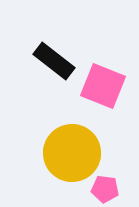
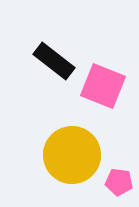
yellow circle: moved 2 px down
pink pentagon: moved 14 px right, 7 px up
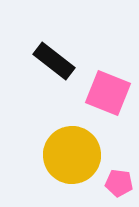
pink square: moved 5 px right, 7 px down
pink pentagon: moved 1 px down
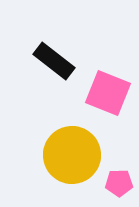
pink pentagon: rotated 8 degrees counterclockwise
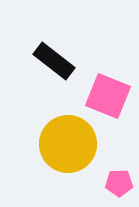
pink square: moved 3 px down
yellow circle: moved 4 px left, 11 px up
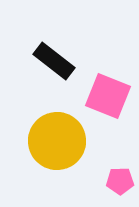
yellow circle: moved 11 px left, 3 px up
pink pentagon: moved 1 px right, 2 px up
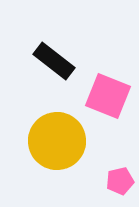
pink pentagon: rotated 12 degrees counterclockwise
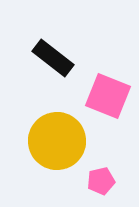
black rectangle: moved 1 px left, 3 px up
pink pentagon: moved 19 px left
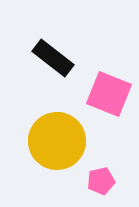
pink square: moved 1 px right, 2 px up
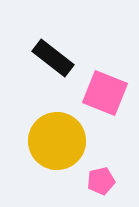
pink square: moved 4 px left, 1 px up
